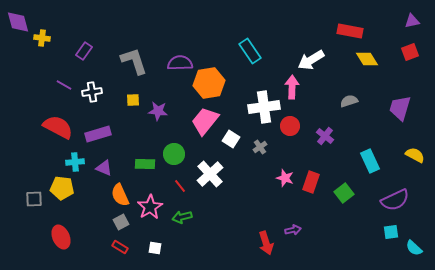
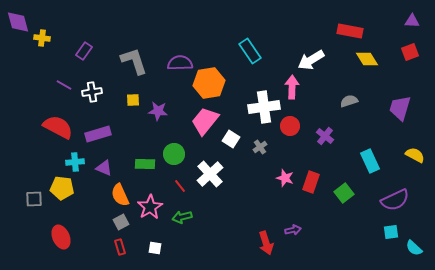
purple triangle at (412, 21): rotated 14 degrees clockwise
red rectangle at (120, 247): rotated 42 degrees clockwise
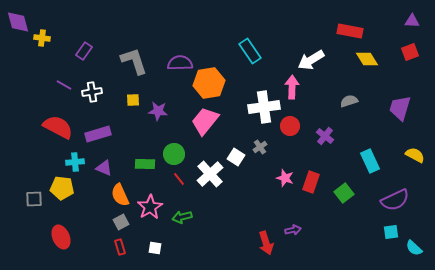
white square at (231, 139): moved 5 px right, 18 px down
red line at (180, 186): moved 1 px left, 7 px up
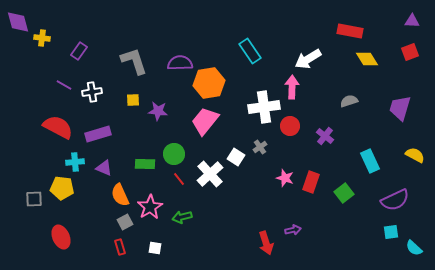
purple rectangle at (84, 51): moved 5 px left
white arrow at (311, 60): moved 3 px left, 1 px up
gray square at (121, 222): moved 4 px right
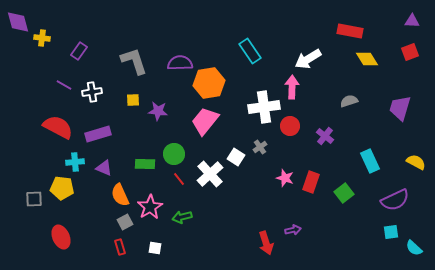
yellow semicircle at (415, 155): moved 1 px right, 7 px down
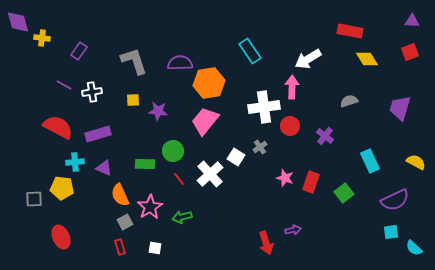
green circle at (174, 154): moved 1 px left, 3 px up
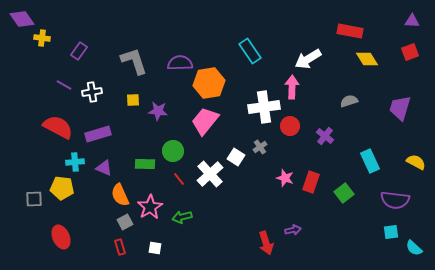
purple diamond at (18, 22): moved 4 px right, 3 px up; rotated 20 degrees counterclockwise
purple semicircle at (395, 200): rotated 32 degrees clockwise
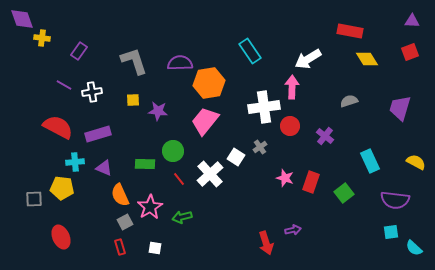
purple diamond at (22, 19): rotated 15 degrees clockwise
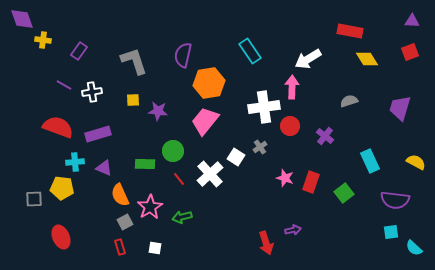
yellow cross at (42, 38): moved 1 px right, 2 px down
purple semicircle at (180, 63): moved 3 px right, 8 px up; rotated 75 degrees counterclockwise
red semicircle at (58, 127): rotated 8 degrees counterclockwise
